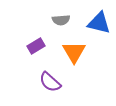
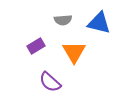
gray semicircle: moved 2 px right
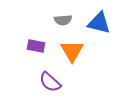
purple rectangle: rotated 42 degrees clockwise
orange triangle: moved 2 px left, 1 px up
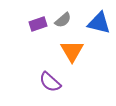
gray semicircle: rotated 36 degrees counterclockwise
purple rectangle: moved 2 px right, 22 px up; rotated 30 degrees counterclockwise
